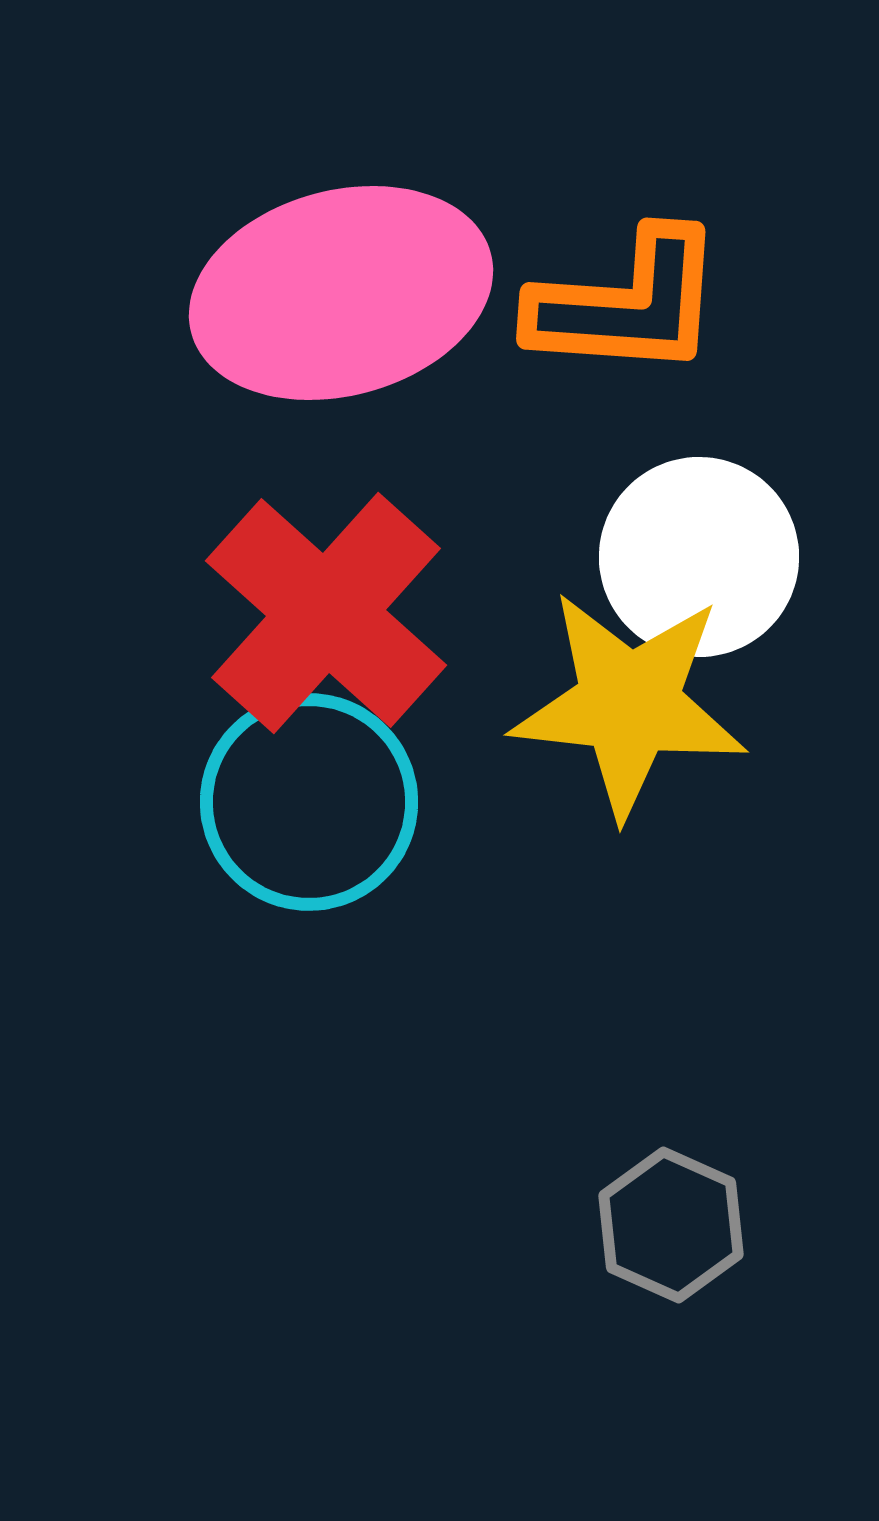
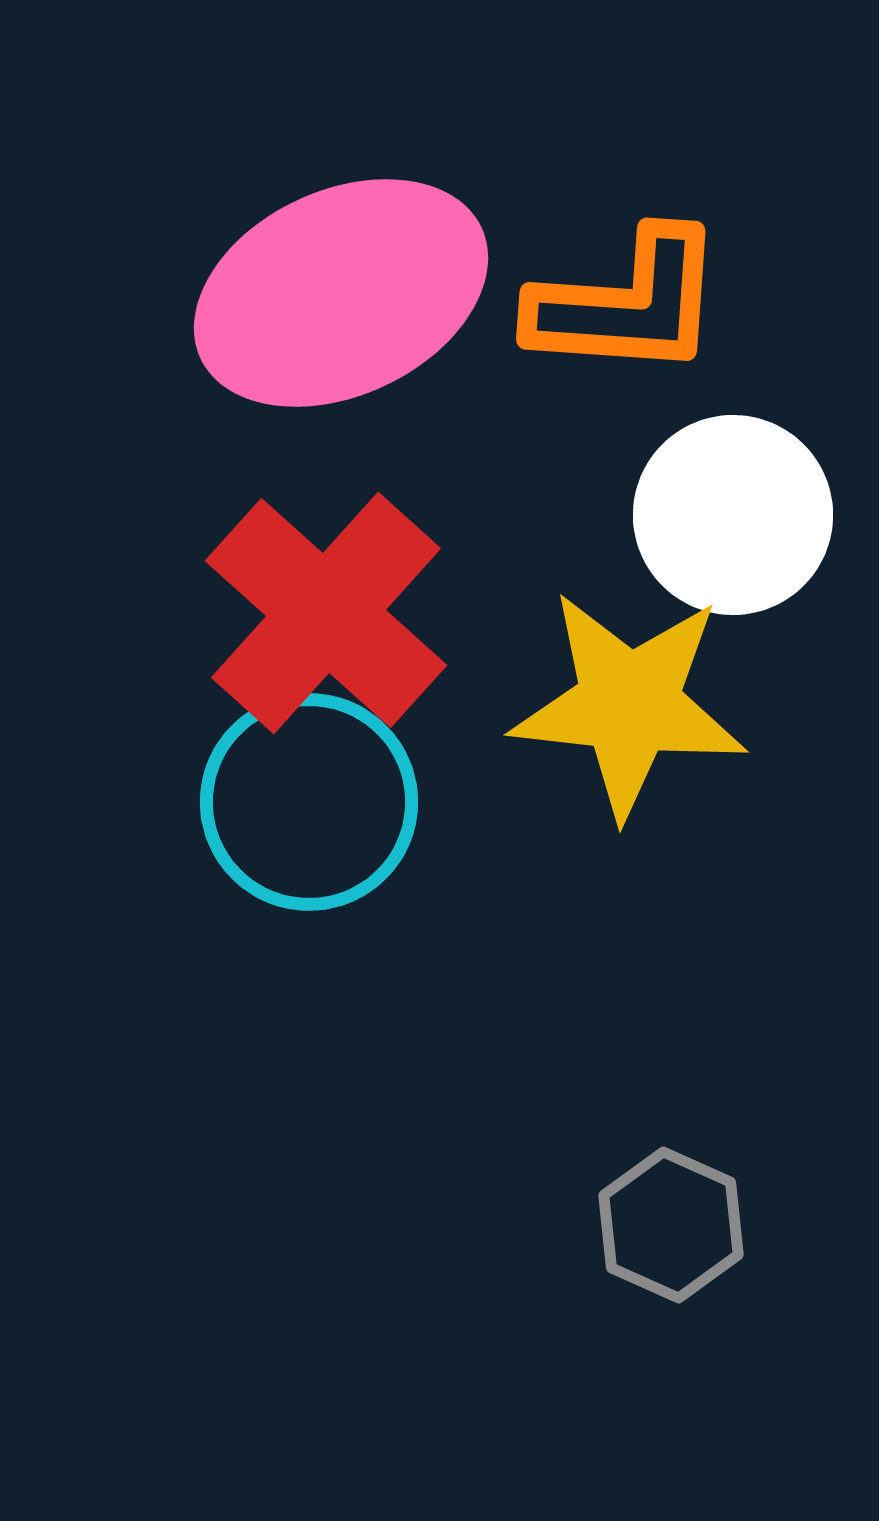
pink ellipse: rotated 10 degrees counterclockwise
white circle: moved 34 px right, 42 px up
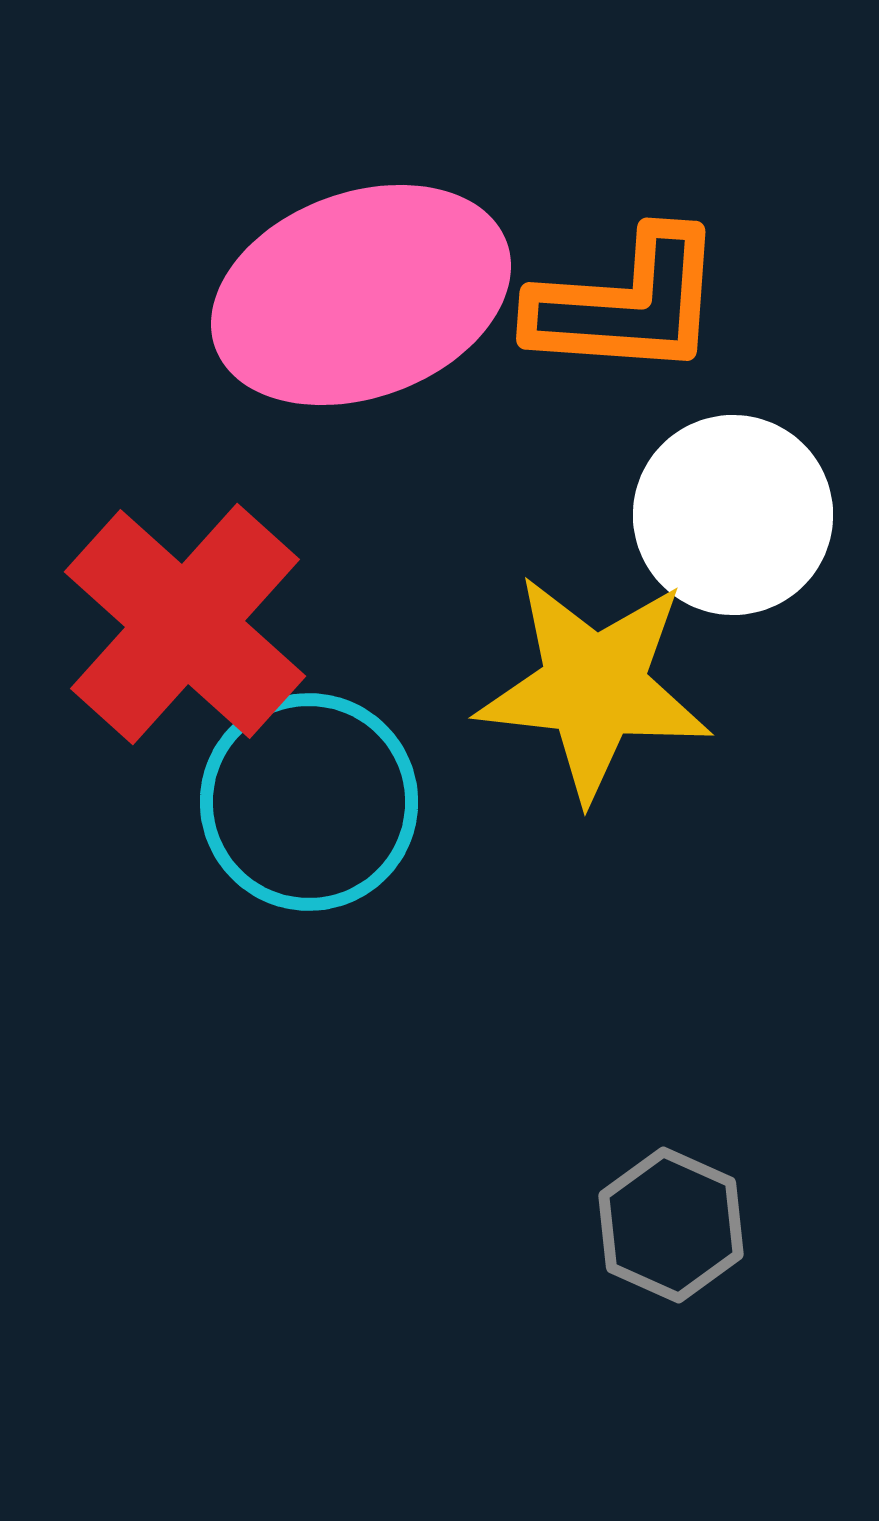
pink ellipse: moved 20 px right, 2 px down; rotated 5 degrees clockwise
red cross: moved 141 px left, 11 px down
yellow star: moved 35 px left, 17 px up
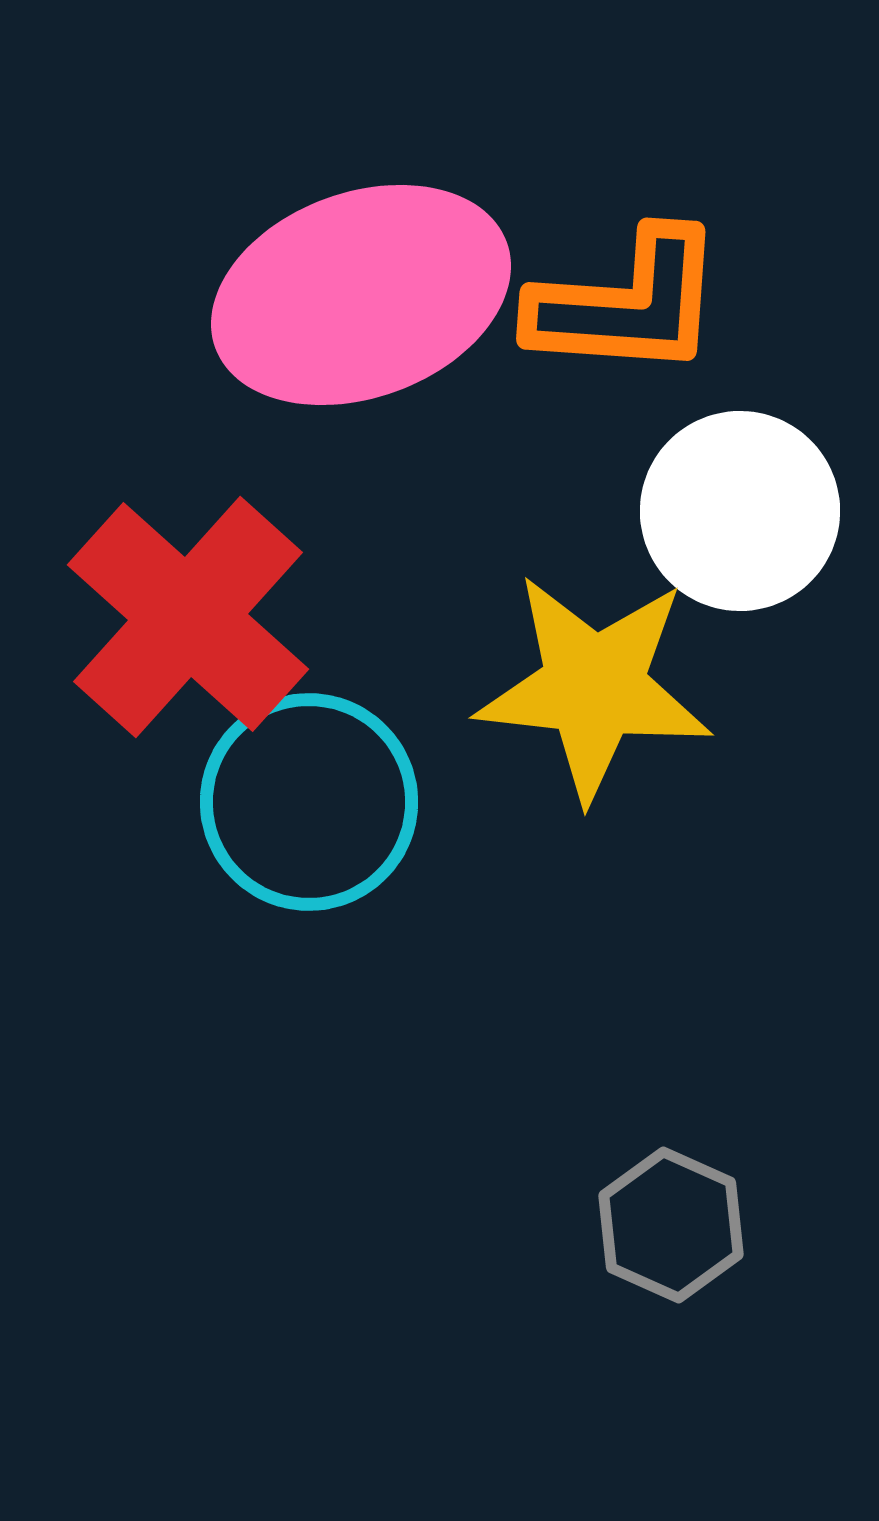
white circle: moved 7 px right, 4 px up
red cross: moved 3 px right, 7 px up
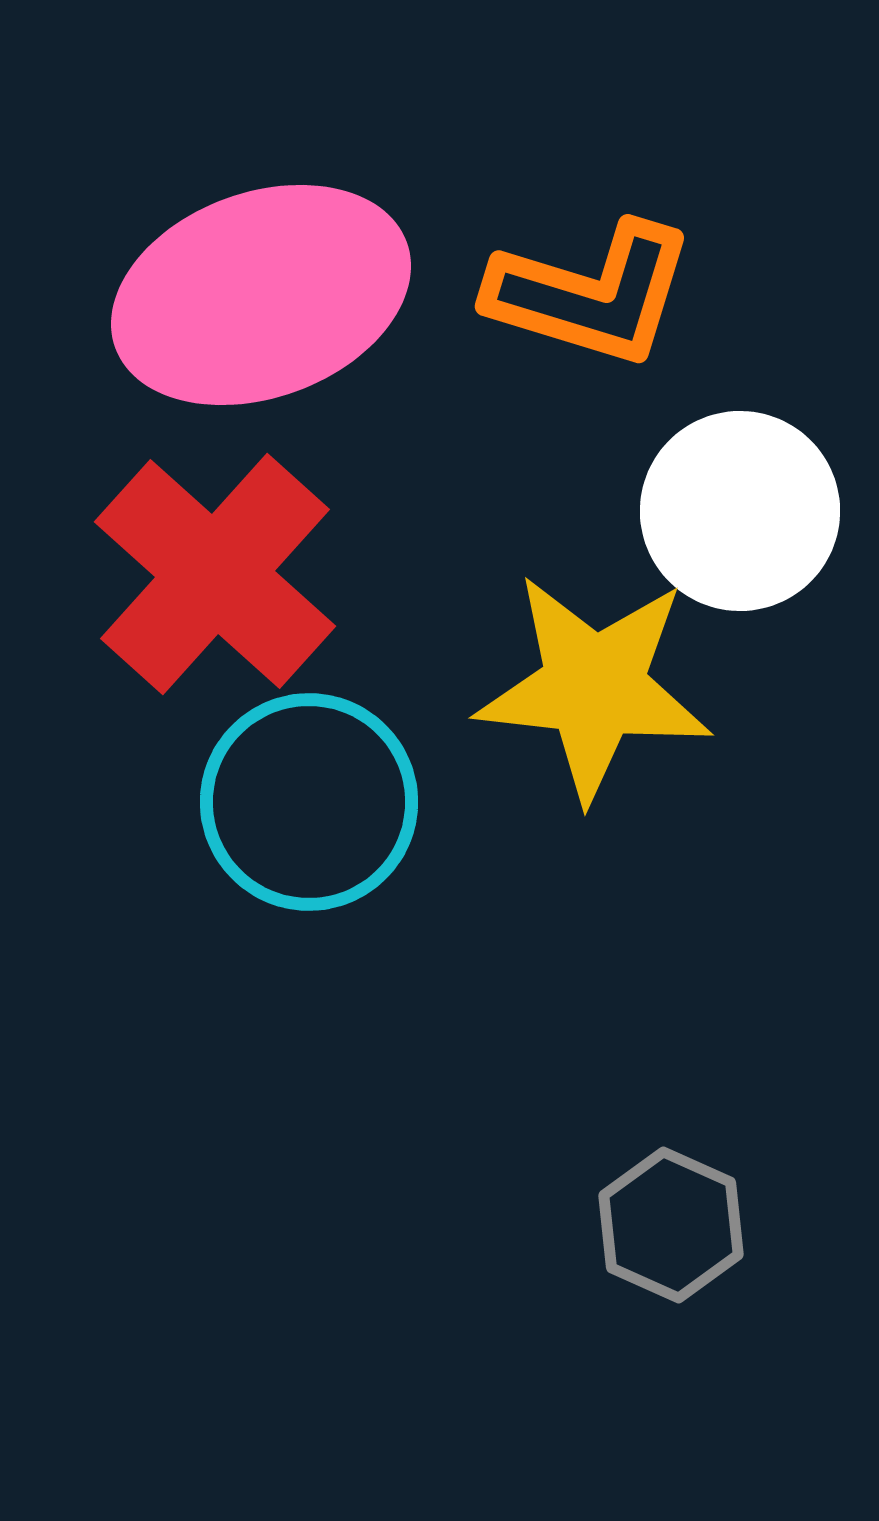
pink ellipse: moved 100 px left
orange L-shape: moved 36 px left, 10 px up; rotated 13 degrees clockwise
red cross: moved 27 px right, 43 px up
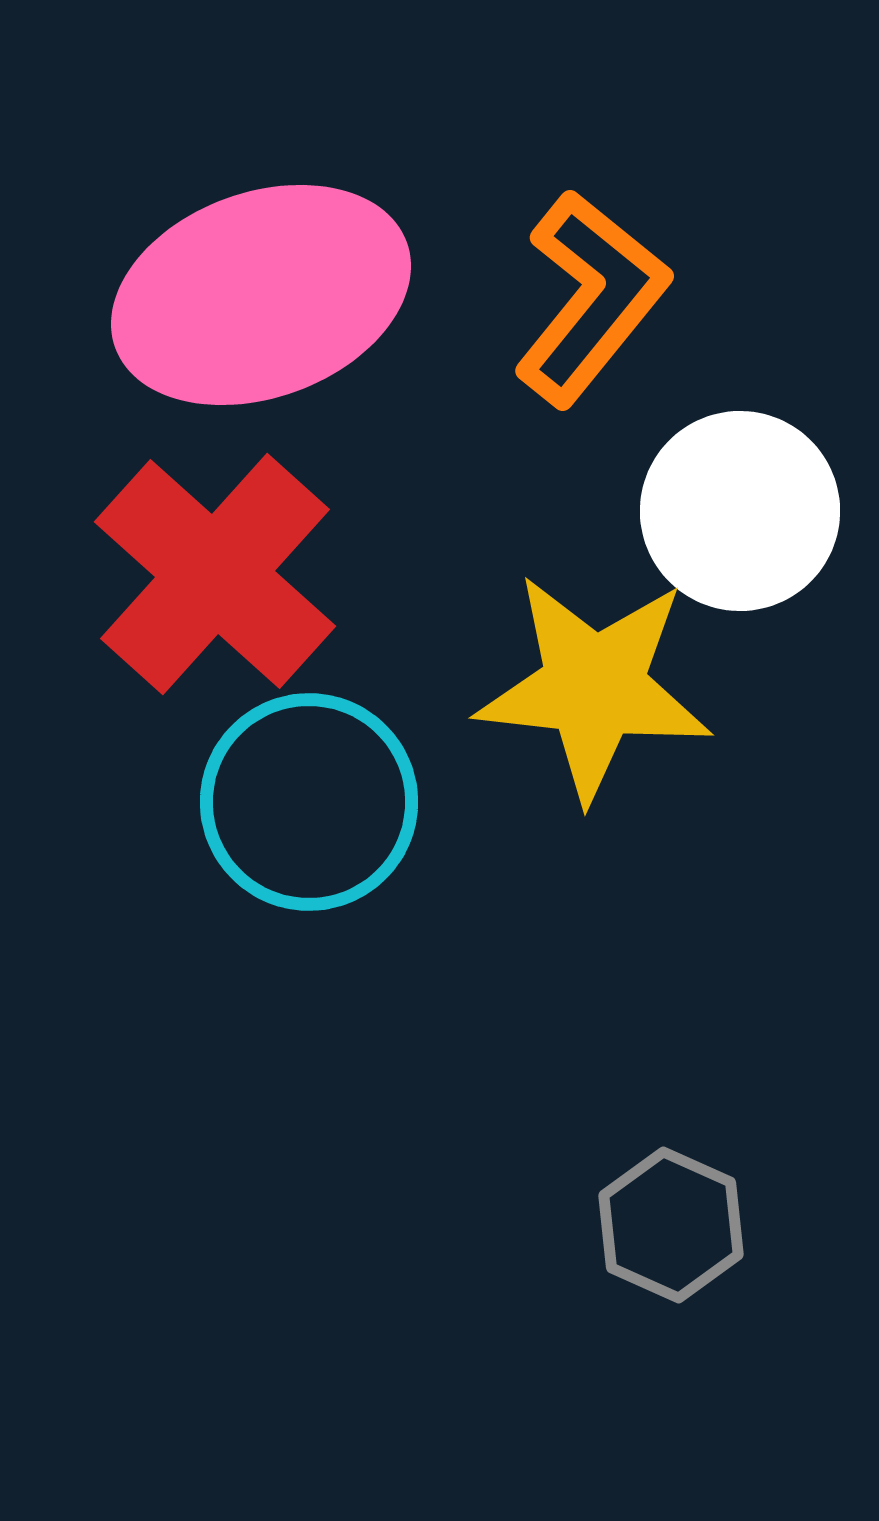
orange L-shape: moved 4 px down; rotated 68 degrees counterclockwise
